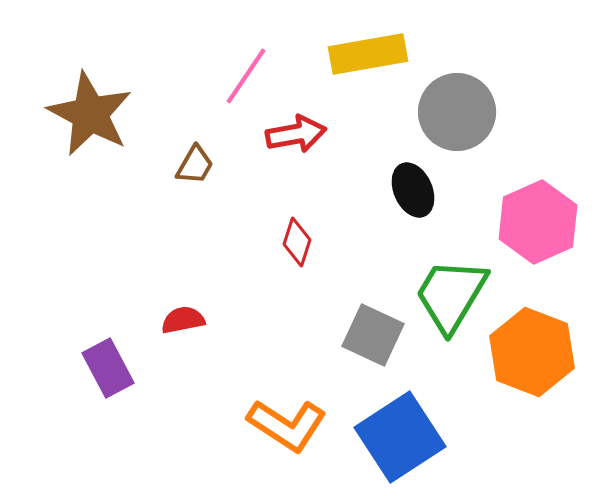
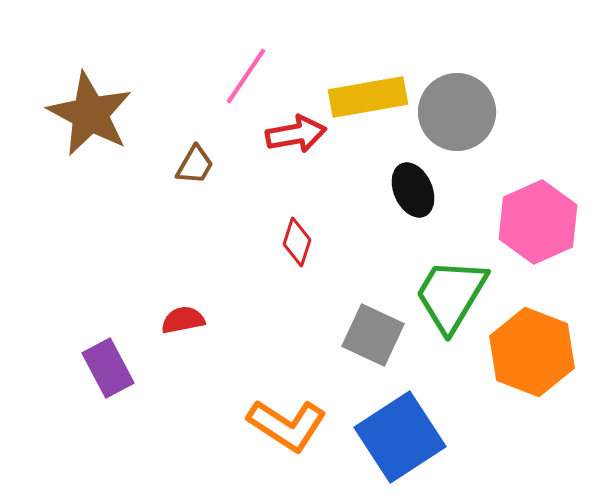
yellow rectangle: moved 43 px down
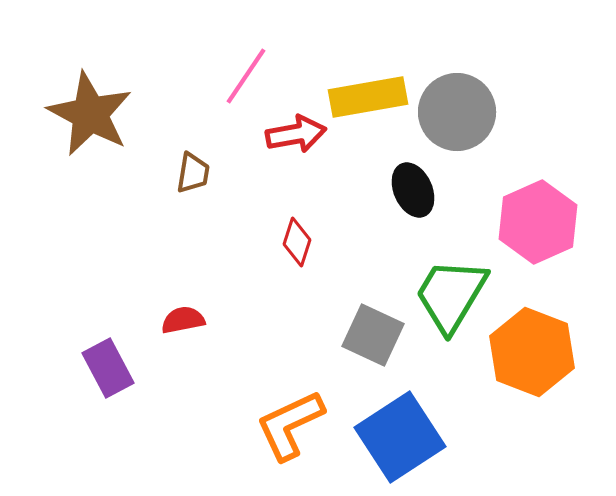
brown trapezoid: moved 2 px left, 8 px down; rotated 21 degrees counterclockwise
orange L-shape: moved 3 px right; rotated 122 degrees clockwise
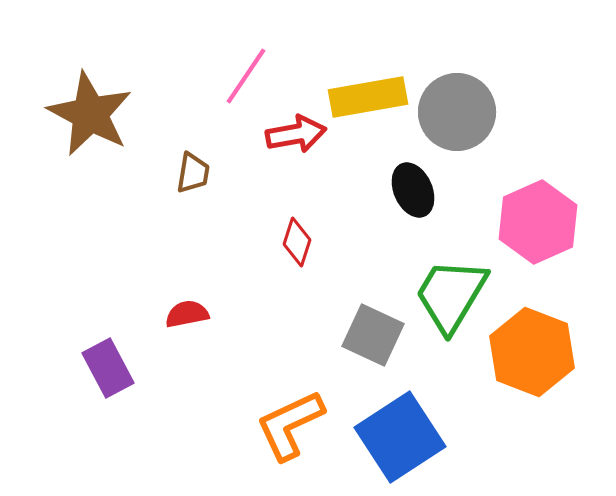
red semicircle: moved 4 px right, 6 px up
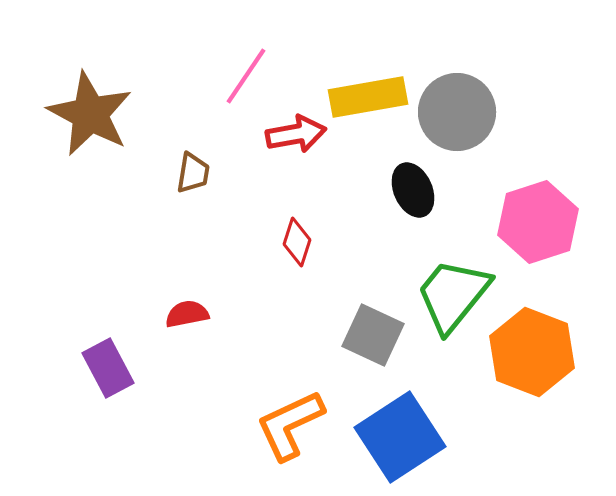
pink hexagon: rotated 6 degrees clockwise
green trapezoid: moved 2 px right; rotated 8 degrees clockwise
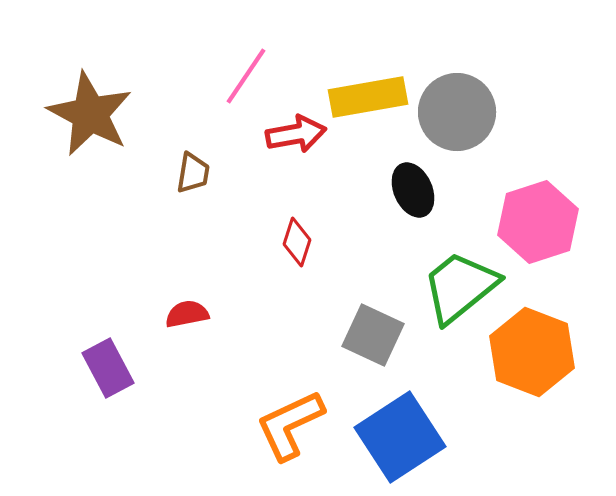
green trapezoid: moved 7 px right, 8 px up; rotated 12 degrees clockwise
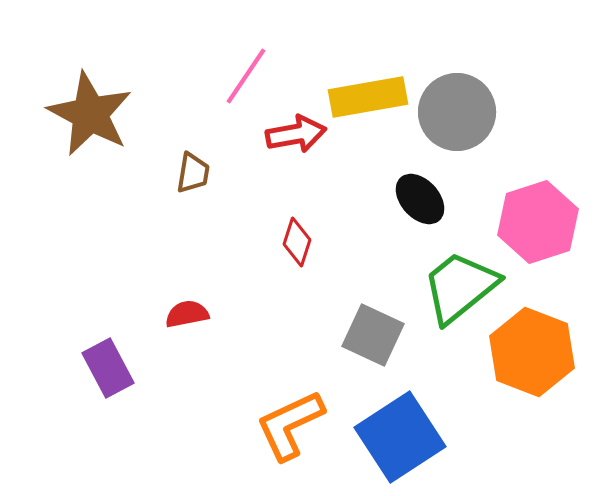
black ellipse: moved 7 px right, 9 px down; rotated 18 degrees counterclockwise
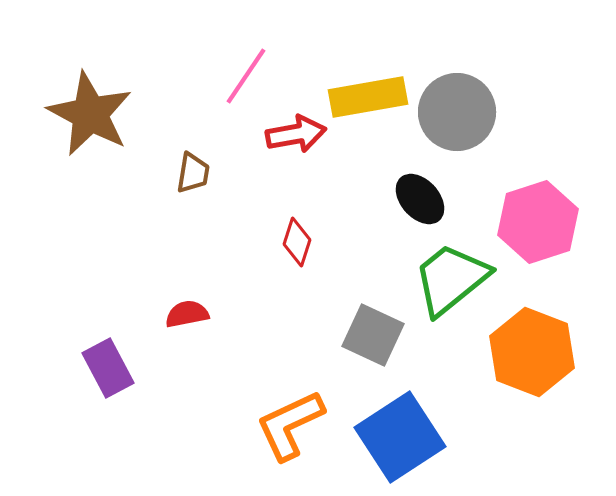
green trapezoid: moved 9 px left, 8 px up
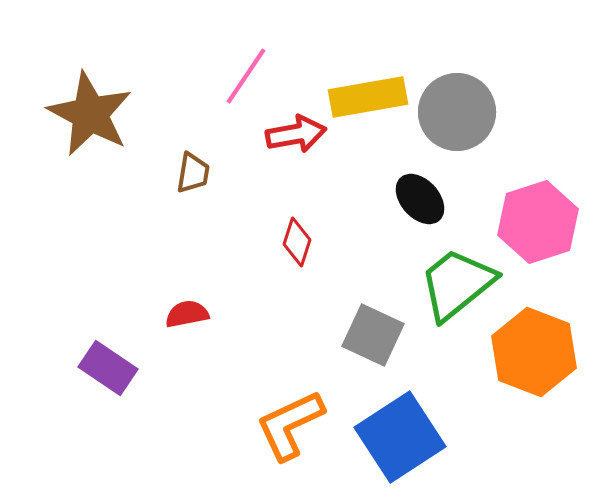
green trapezoid: moved 6 px right, 5 px down
orange hexagon: moved 2 px right
purple rectangle: rotated 28 degrees counterclockwise
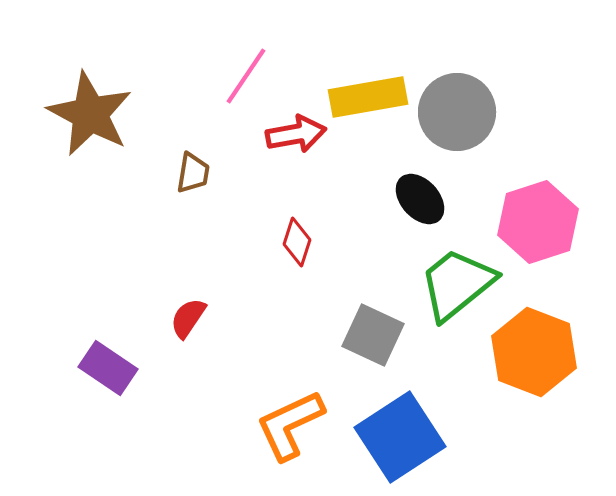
red semicircle: moved 1 px right, 4 px down; rotated 45 degrees counterclockwise
